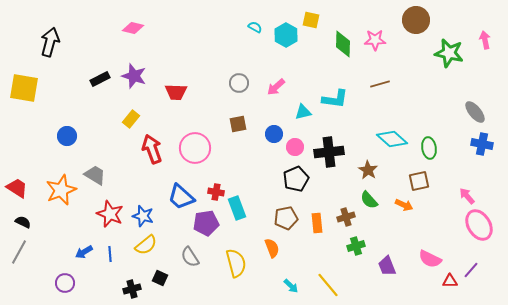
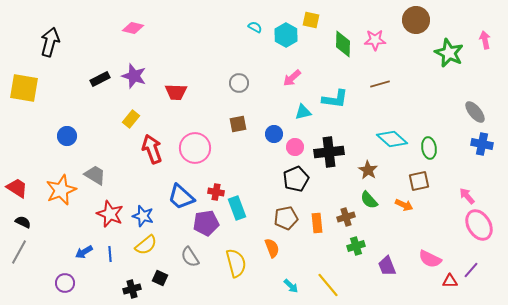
green star at (449, 53): rotated 12 degrees clockwise
pink arrow at (276, 87): moved 16 px right, 9 px up
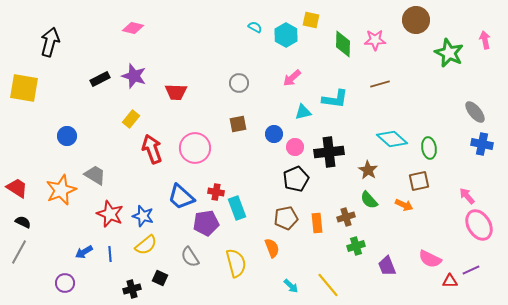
purple line at (471, 270): rotated 24 degrees clockwise
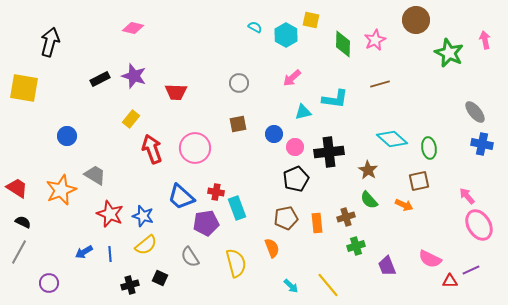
pink star at (375, 40): rotated 25 degrees counterclockwise
purple circle at (65, 283): moved 16 px left
black cross at (132, 289): moved 2 px left, 4 px up
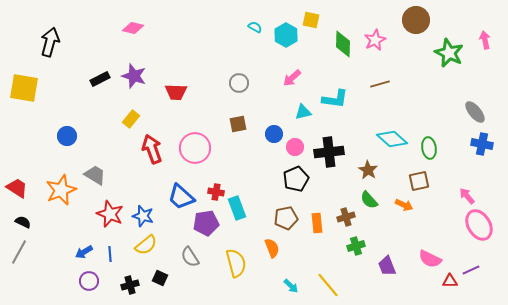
purple circle at (49, 283): moved 40 px right, 2 px up
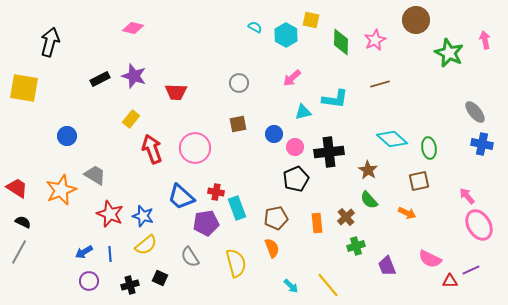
green diamond at (343, 44): moved 2 px left, 2 px up
orange arrow at (404, 205): moved 3 px right, 8 px down
brown cross at (346, 217): rotated 24 degrees counterclockwise
brown pentagon at (286, 218): moved 10 px left
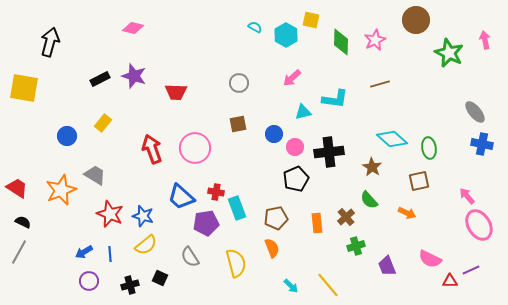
yellow rectangle at (131, 119): moved 28 px left, 4 px down
brown star at (368, 170): moved 4 px right, 3 px up
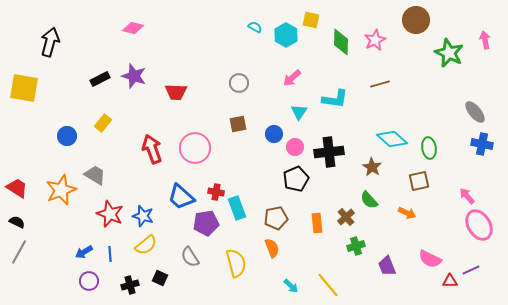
cyan triangle at (303, 112): moved 4 px left; rotated 42 degrees counterclockwise
black semicircle at (23, 222): moved 6 px left
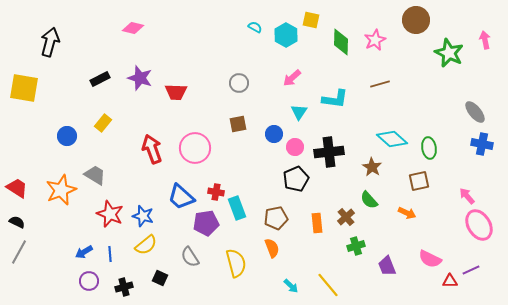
purple star at (134, 76): moved 6 px right, 2 px down
black cross at (130, 285): moved 6 px left, 2 px down
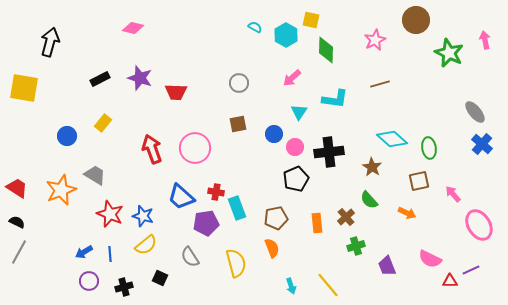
green diamond at (341, 42): moved 15 px left, 8 px down
blue cross at (482, 144): rotated 30 degrees clockwise
pink arrow at (467, 196): moved 14 px left, 2 px up
cyan arrow at (291, 286): rotated 28 degrees clockwise
